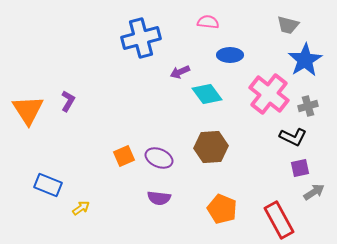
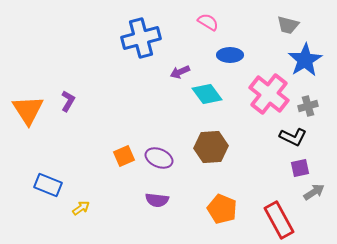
pink semicircle: rotated 25 degrees clockwise
purple semicircle: moved 2 px left, 2 px down
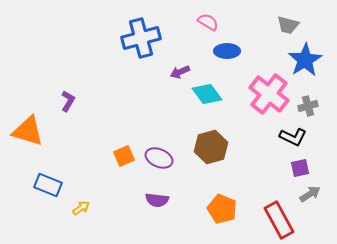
blue ellipse: moved 3 px left, 4 px up
orange triangle: moved 21 px down; rotated 40 degrees counterclockwise
brown hexagon: rotated 12 degrees counterclockwise
gray arrow: moved 4 px left, 2 px down
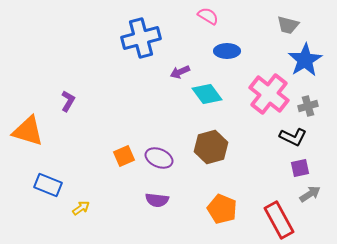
pink semicircle: moved 6 px up
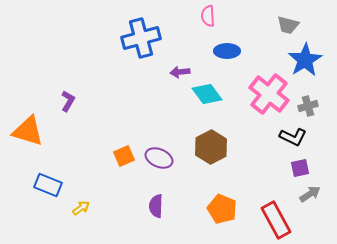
pink semicircle: rotated 125 degrees counterclockwise
purple arrow: rotated 18 degrees clockwise
brown hexagon: rotated 12 degrees counterclockwise
purple semicircle: moved 1 px left, 6 px down; rotated 85 degrees clockwise
red rectangle: moved 3 px left
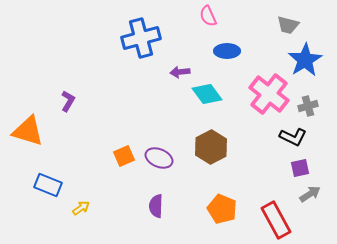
pink semicircle: rotated 20 degrees counterclockwise
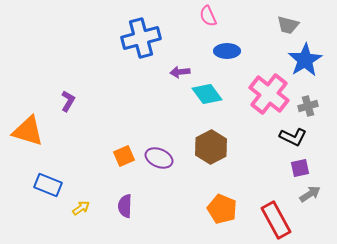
purple semicircle: moved 31 px left
